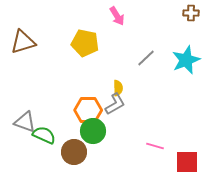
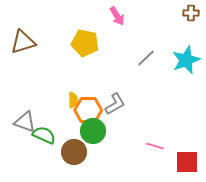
yellow semicircle: moved 45 px left, 12 px down
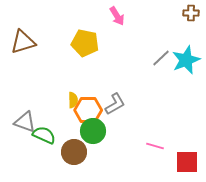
gray line: moved 15 px right
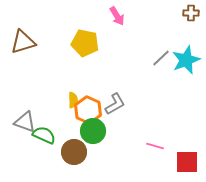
orange hexagon: rotated 24 degrees clockwise
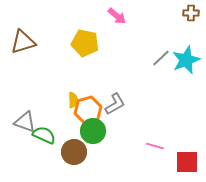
pink arrow: rotated 18 degrees counterclockwise
orange hexagon: rotated 20 degrees clockwise
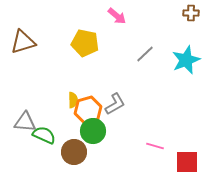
gray line: moved 16 px left, 4 px up
gray triangle: rotated 15 degrees counterclockwise
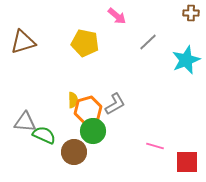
gray line: moved 3 px right, 12 px up
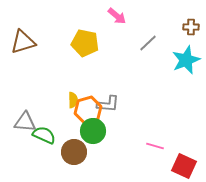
brown cross: moved 14 px down
gray line: moved 1 px down
gray L-shape: moved 7 px left; rotated 35 degrees clockwise
red square: moved 3 px left, 4 px down; rotated 25 degrees clockwise
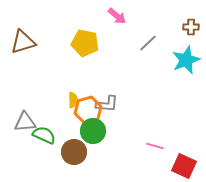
gray L-shape: moved 1 px left
gray triangle: rotated 10 degrees counterclockwise
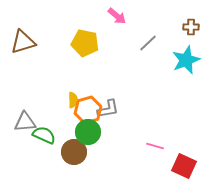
gray L-shape: moved 1 px right, 5 px down; rotated 15 degrees counterclockwise
green circle: moved 5 px left, 1 px down
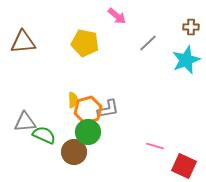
brown triangle: rotated 12 degrees clockwise
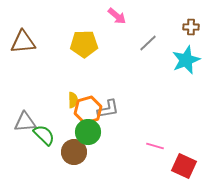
yellow pentagon: moved 1 px left, 1 px down; rotated 12 degrees counterclockwise
green semicircle: rotated 20 degrees clockwise
